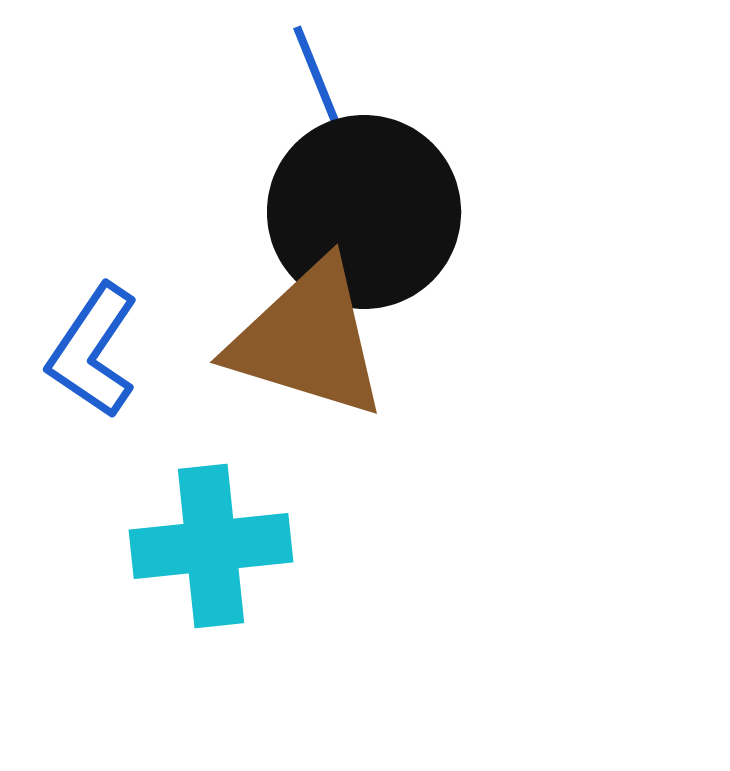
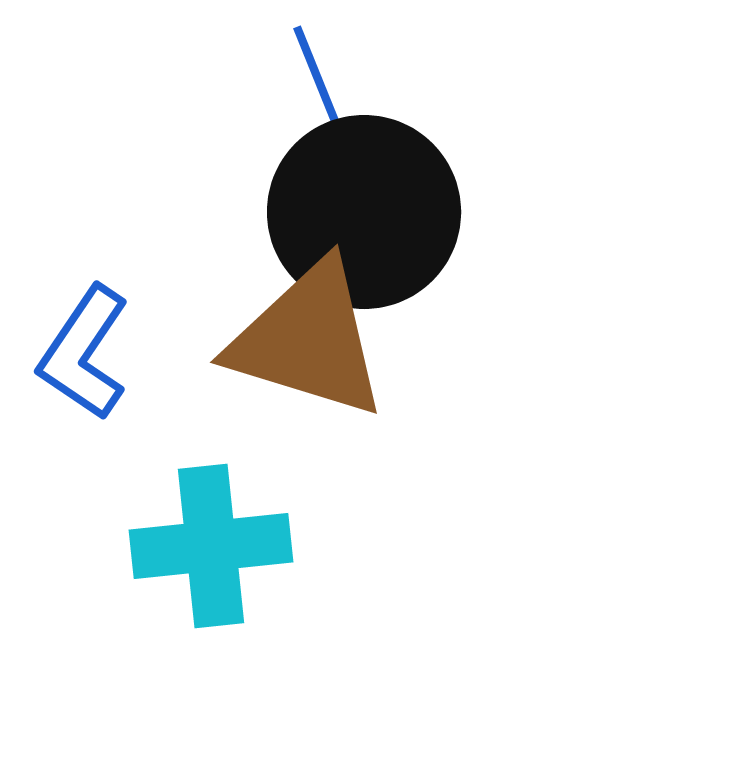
blue L-shape: moved 9 px left, 2 px down
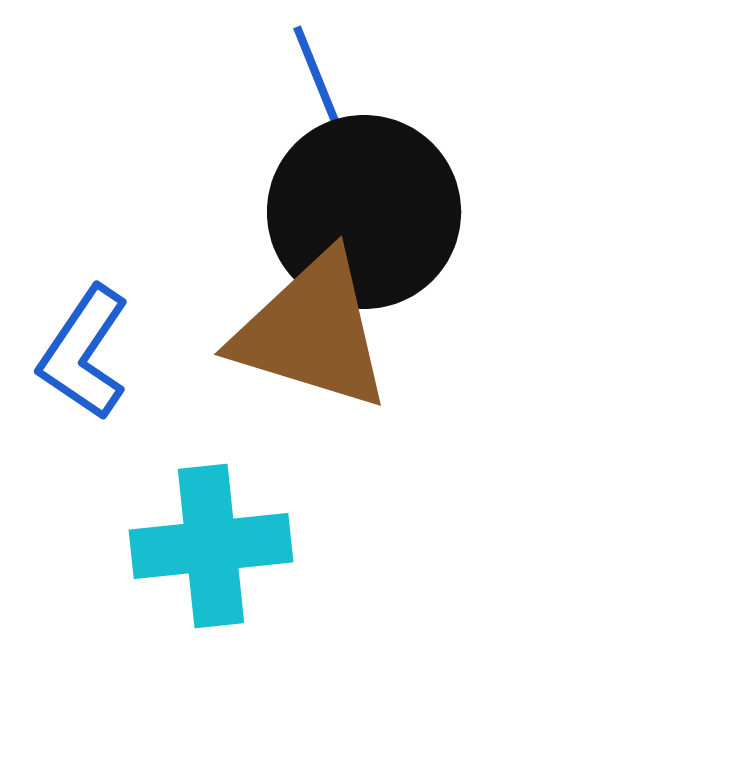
brown triangle: moved 4 px right, 8 px up
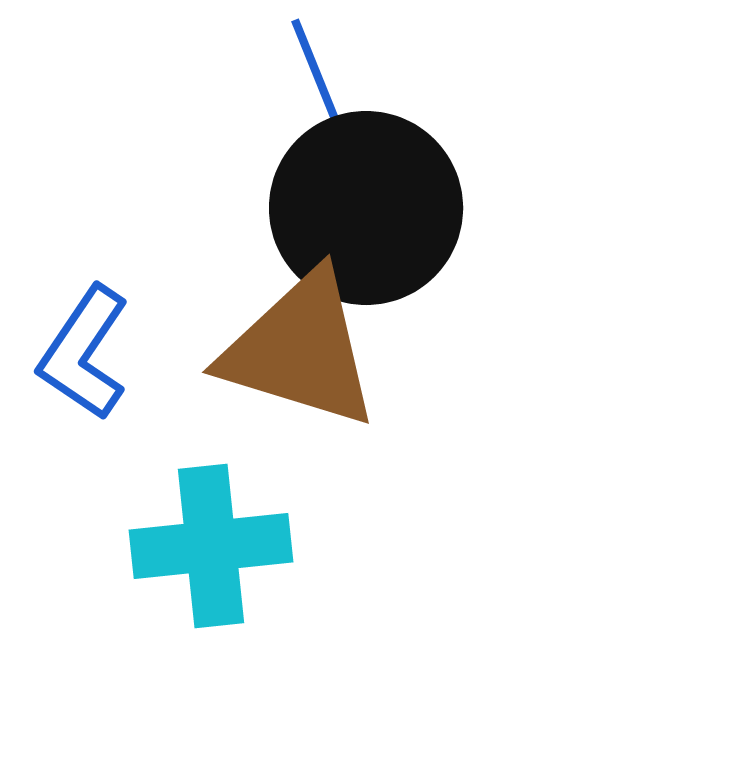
blue line: moved 2 px left, 7 px up
black circle: moved 2 px right, 4 px up
brown triangle: moved 12 px left, 18 px down
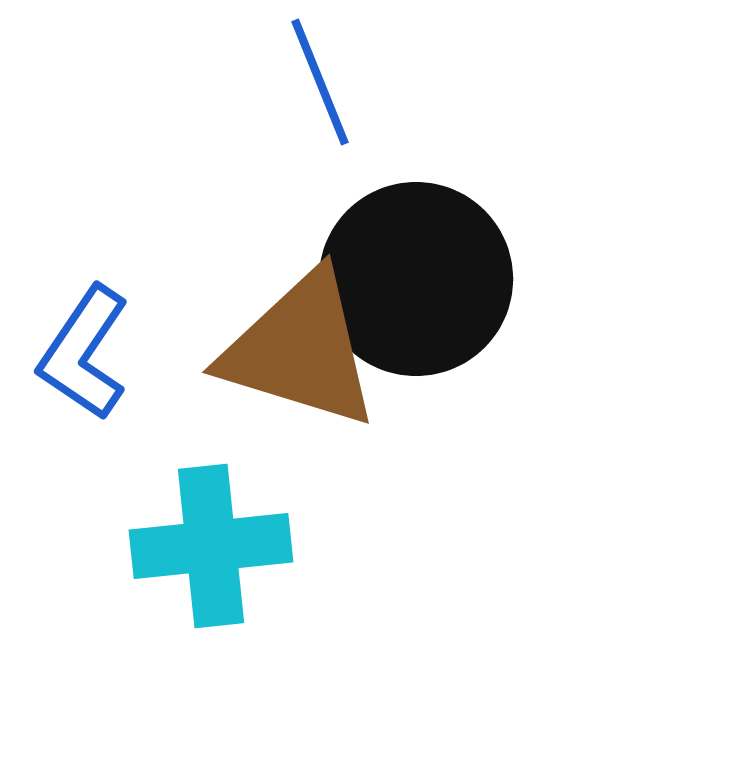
black circle: moved 50 px right, 71 px down
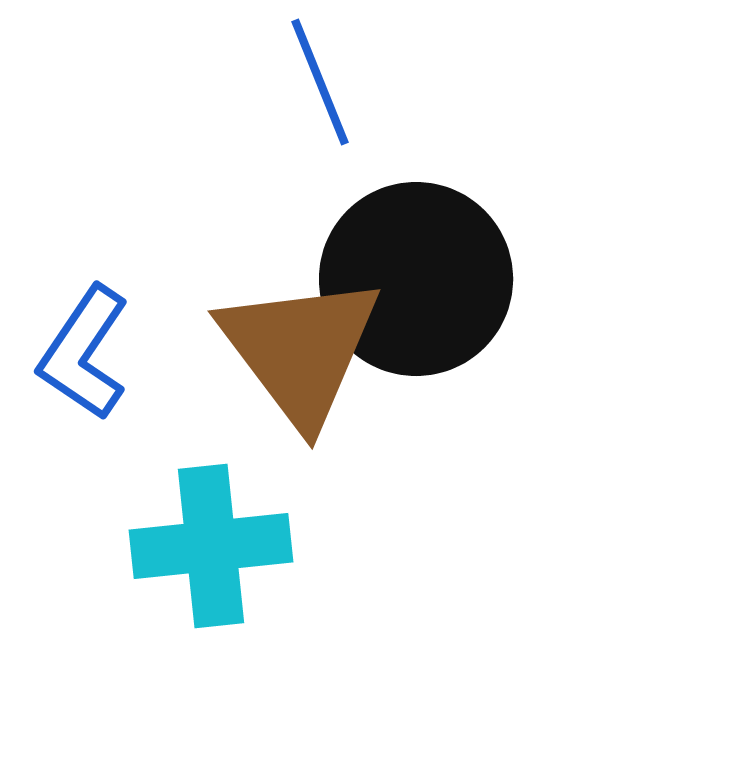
brown triangle: rotated 36 degrees clockwise
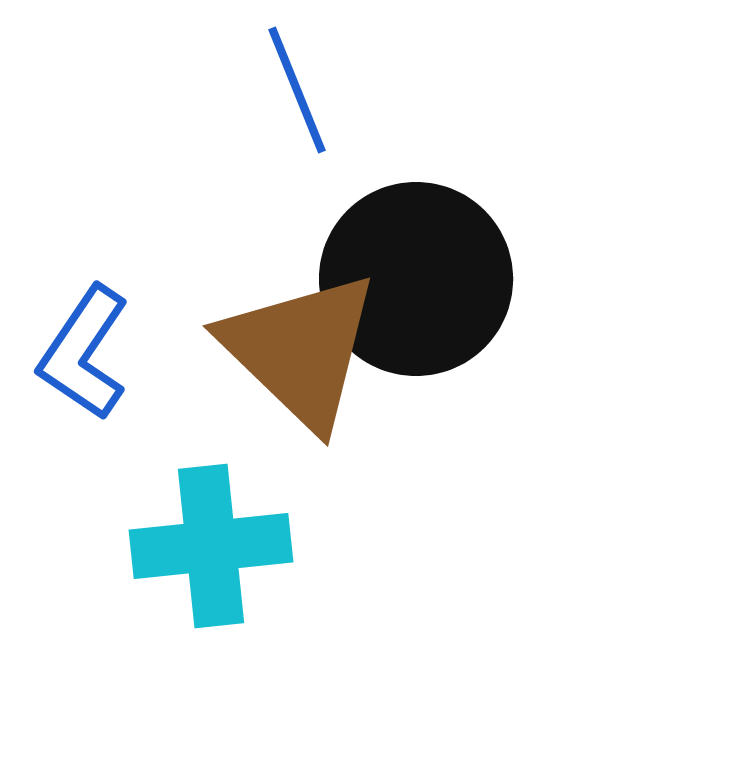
blue line: moved 23 px left, 8 px down
brown triangle: rotated 9 degrees counterclockwise
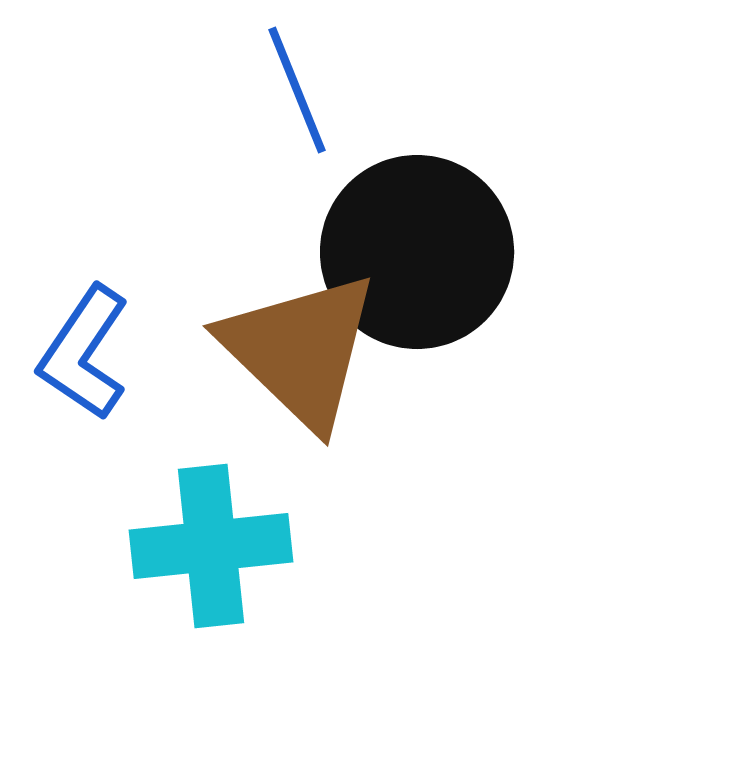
black circle: moved 1 px right, 27 px up
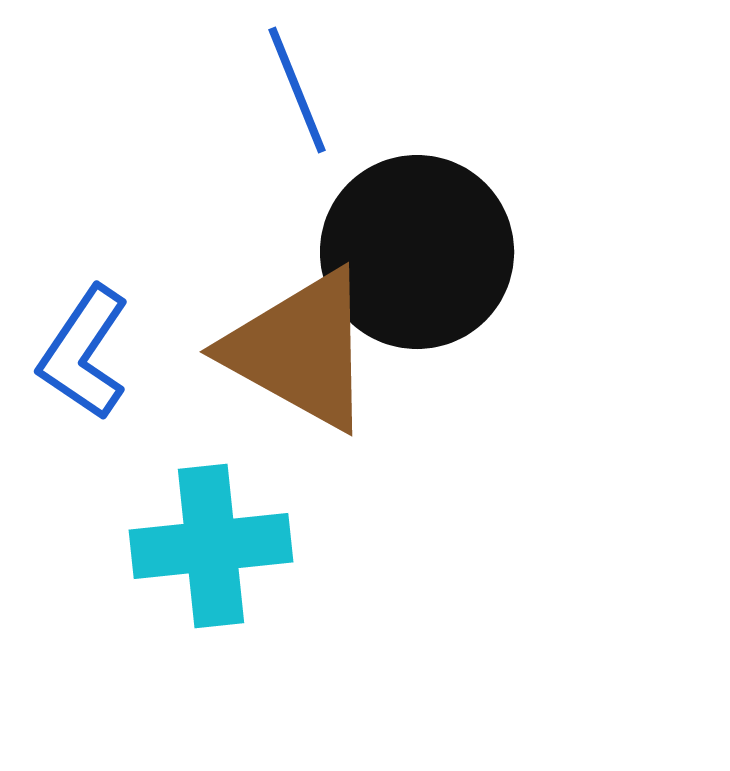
brown triangle: rotated 15 degrees counterclockwise
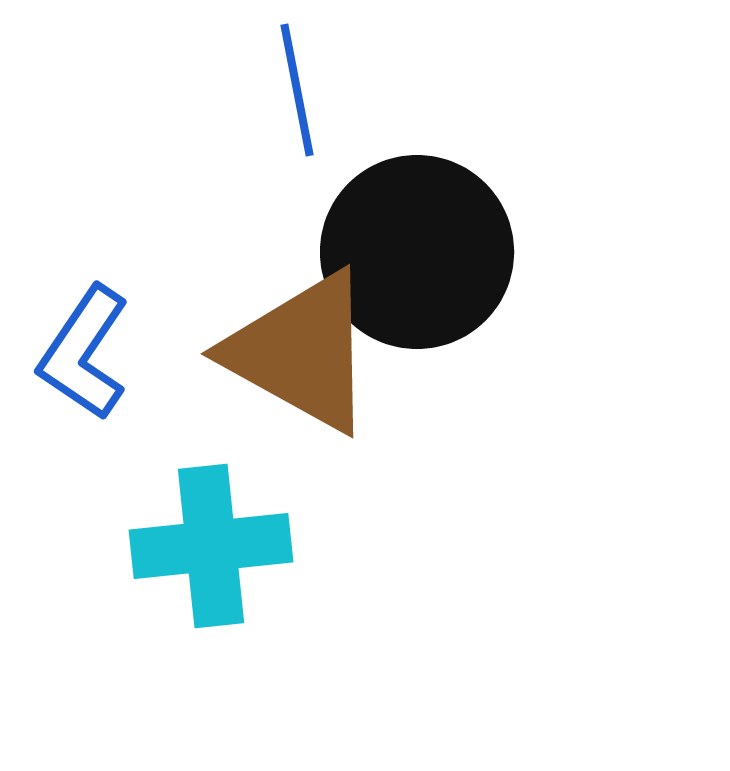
blue line: rotated 11 degrees clockwise
brown triangle: moved 1 px right, 2 px down
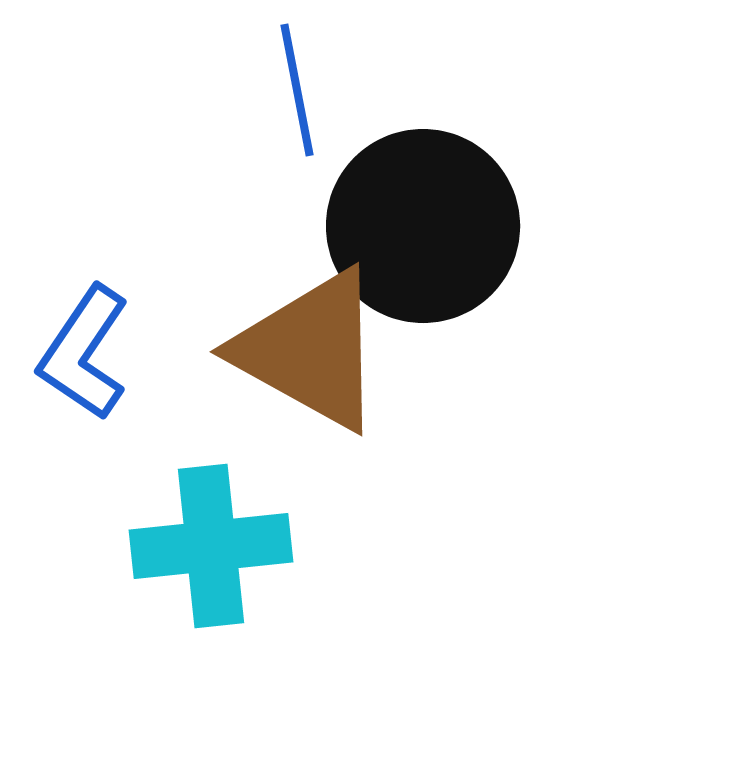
black circle: moved 6 px right, 26 px up
brown triangle: moved 9 px right, 2 px up
